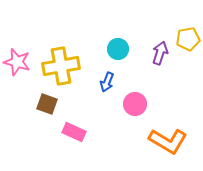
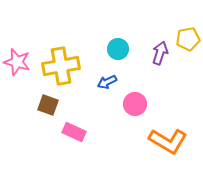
blue arrow: rotated 42 degrees clockwise
brown square: moved 1 px right, 1 px down
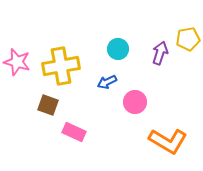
pink circle: moved 2 px up
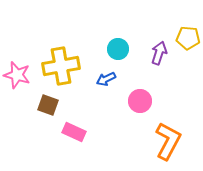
yellow pentagon: moved 1 px up; rotated 15 degrees clockwise
purple arrow: moved 1 px left
pink star: moved 13 px down
blue arrow: moved 1 px left, 3 px up
pink circle: moved 5 px right, 1 px up
orange L-shape: rotated 93 degrees counterclockwise
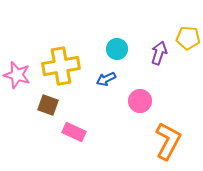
cyan circle: moved 1 px left
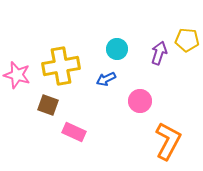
yellow pentagon: moved 1 px left, 2 px down
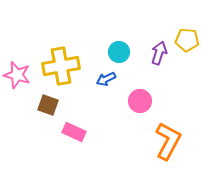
cyan circle: moved 2 px right, 3 px down
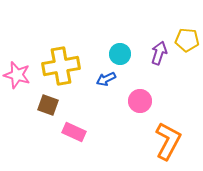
cyan circle: moved 1 px right, 2 px down
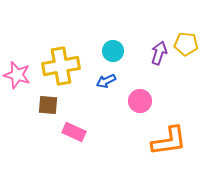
yellow pentagon: moved 1 px left, 4 px down
cyan circle: moved 7 px left, 3 px up
blue arrow: moved 2 px down
brown square: rotated 15 degrees counterclockwise
orange L-shape: moved 1 px right; rotated 54 degrees clockwise
